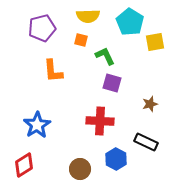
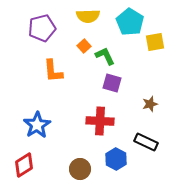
orange square: moved 3 px right, 6 px down; rotated 32 degrees clockwise
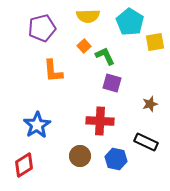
blue hexagon: rotated 15 degrees counterclockwise
brown circle: moved 13 px up
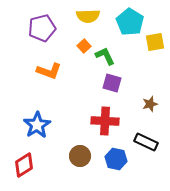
orange L-shape: moved 4 px left; rotated 65 degrees counterclockwise
red cross: moved 5 px right
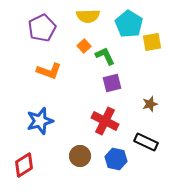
cyan pentagon: moved 1 px left, 2 px down
purple pentagon: rotated 12 degrees counterclockwise
yellow square: moved 3 px left
purple square: rotated 30 degrees counterclockwise
red cross: rotated 24 degrees clockwise
blue star: moved 3 px right, 4 px up; rotated 16 degrees clockwise
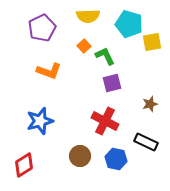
cyan pentagon: rotated 16 degrees counterclockwise
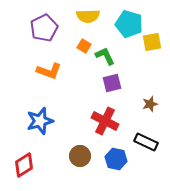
purple pentagon: moved 2 px right
orange square: rotated 16 degrees counterclockwise
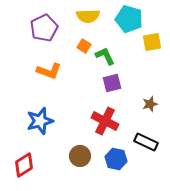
cyan pentagon: moved 5 px up
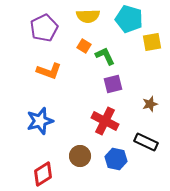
purple square: moved 1 px right, 1 px down
red diamond: moved 19 px right, 9 px down
